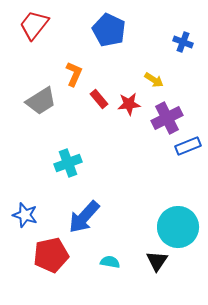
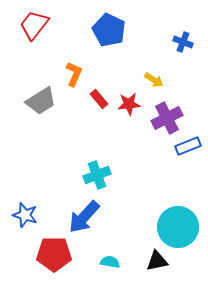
cyan cross: moved 29 px right, 12 px down
red pentagon: moved 3 px right, 1 px up; rotated 12 degrees clockwise
black triangle: rotated 45 degrees clockwise
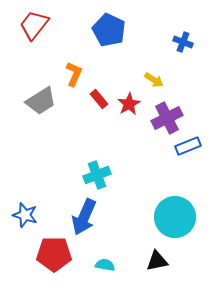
red star: rotated 25 degrees counterclockwise
blue arrow: rotated 18 degrees counterclockwise
cyan circle: moved 3 px left, 10 px up
cyan semicircle: moved 5 px left, 3 px down
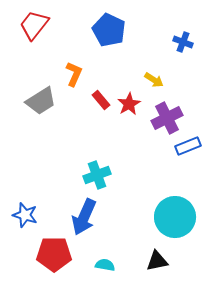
red rectangle: moved 2 px right, 1 px down
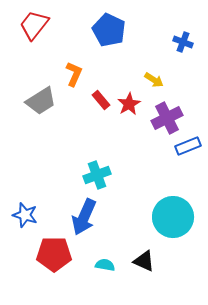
cyan circle: moved 2 px left
black triangle: moved 13 px left; rotated 35 degrees clockwise
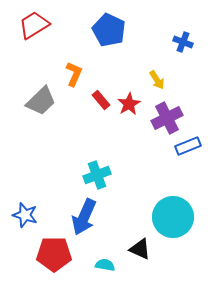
red trapezoid: rotated 20 degrees clockwise
yellow arrow: moved 3 px right; rotated 24 degrees clockwise
gray trapezoid: rotated 12 degrees counterclockwise
black triangle: moved 4 px left, 12 px up
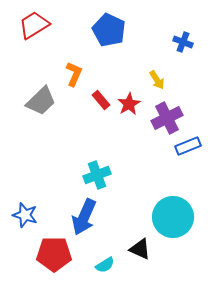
cyan semicircle: rotated 138 degrees clockwise
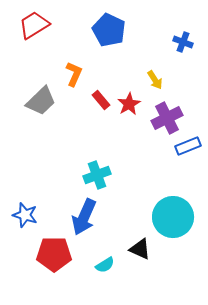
yellow arrow: moved 2 px left
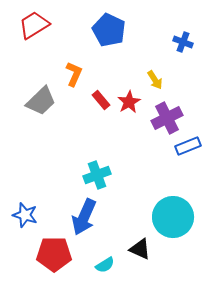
red star: moved 2 px up
